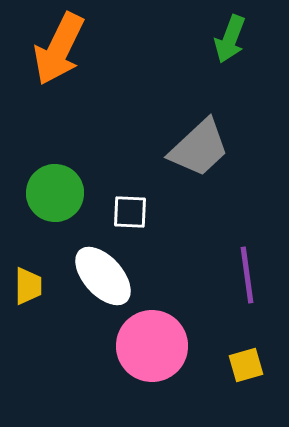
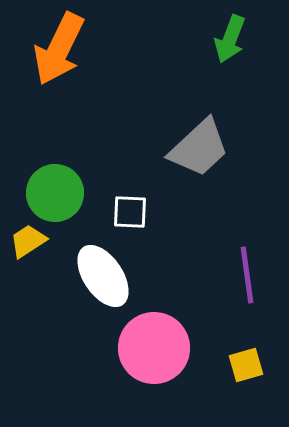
white ellipse: rotated 8 degrees clockwise
yellow trapezoid: moved 45 px up; rotated 123 degrees counterclockwise
pink circle: moved 2 px right, 2 px down
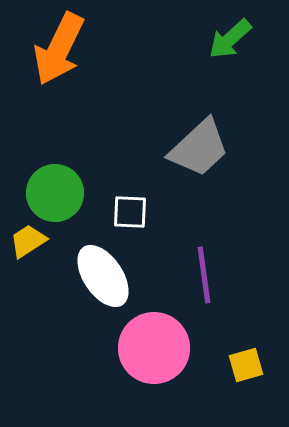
green arrow: rotated 27 degrees clockwise
purple line: moved 43 px left
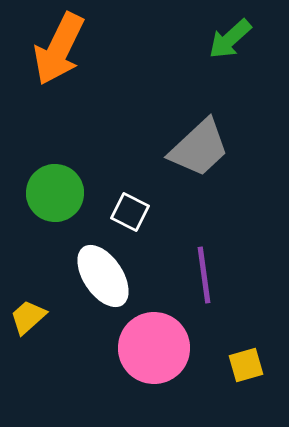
white square: rotated 24 degrees clockwise
yellow trapezoid: moved 76 px down; rotated 9 degrees counterclockwise
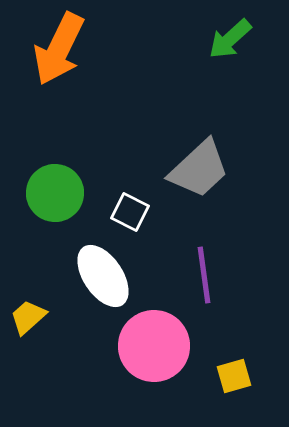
gray trapezoid: moved 21 px down
pink circle: moved 2 px up
yellow square: moved 12 px left, 11 px down
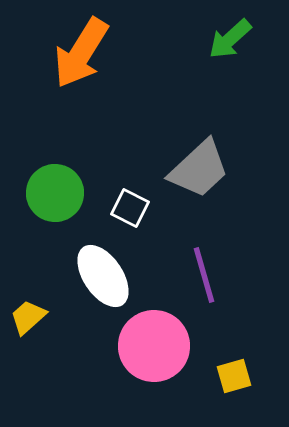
orange arrow: moved 22 px right, 4 px down; rotated 6 degrees clockwise
white square: moved 4 px up
purple line: rotated 8 degrees counterclockwise
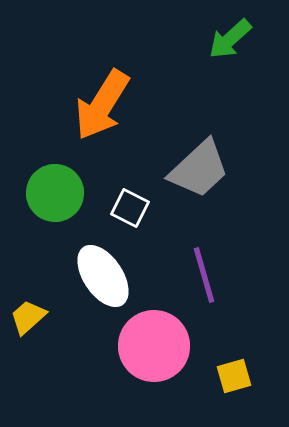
orange arrow: moved 21 px right, 52 px down
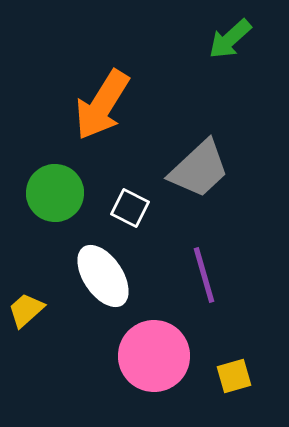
yellow trapezoid: moved 2 px left, 7 px up
pink circle: moved 10 px down
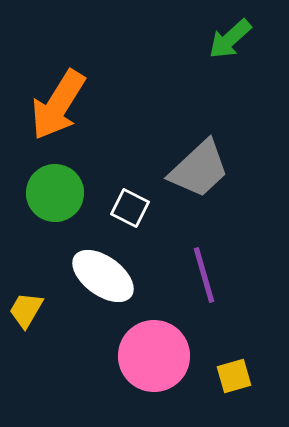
orange arrow: moved 44 px left
white ellipse: rotated 20 degrees counterclockwise
yellow trapezoid: rotated 18 degrees counterclockwise
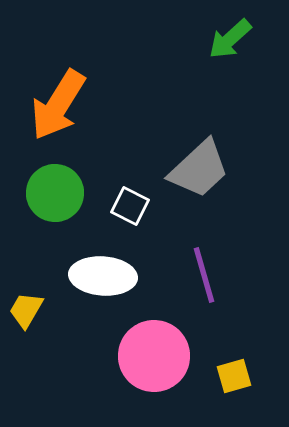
white square: moved 2 px up
white ellipse: rotated 32 degrees counterclockwise
